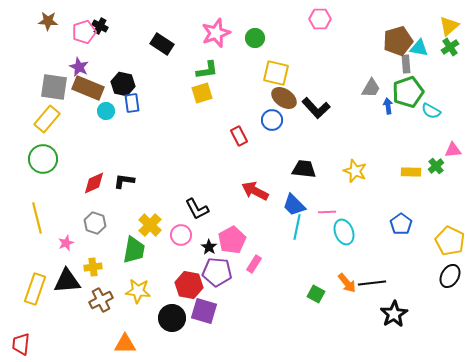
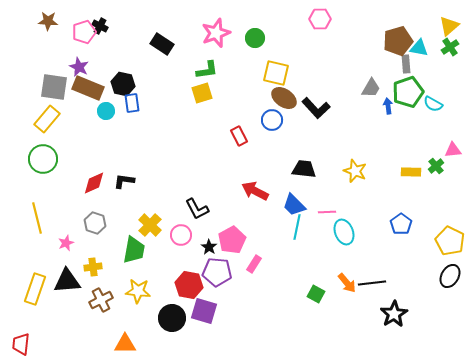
cyan semicircle at (431, 111): moved 2 px right, 7 px up
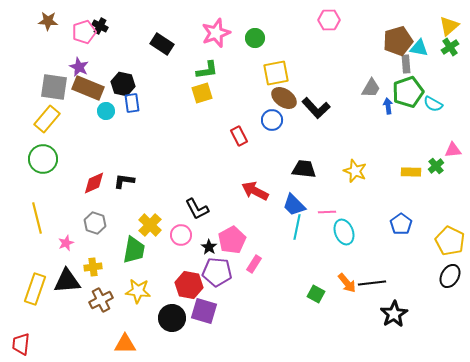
pink hexagon at (320, 19): moved 9 px right, 1 px down
yellow square at (276, 73): rotated 24 degrees counterclockwise
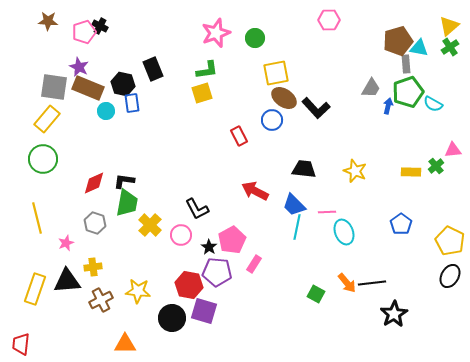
black rectangle at (162, 44): moved 9 px left, 25 px down; rotated 35 degrees clockwise
blue arrow at (388, 106): rotated 21 degrees clockwise
green trapezoid at (134, 250): moved 7 px left, 47 px up
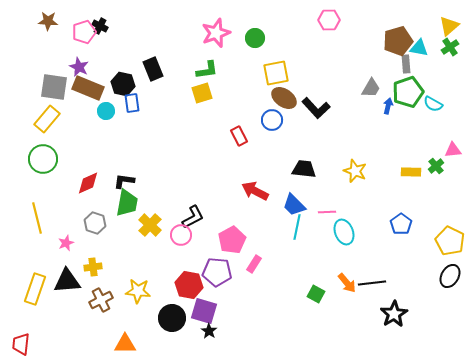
red diamond at (94, 183): moved 6 px left
black L-shape at (197, 209): moved 4 px left, 8 px down; rotated 90 degrees counterclockwise
black star at (209, 247): moved 84 px down
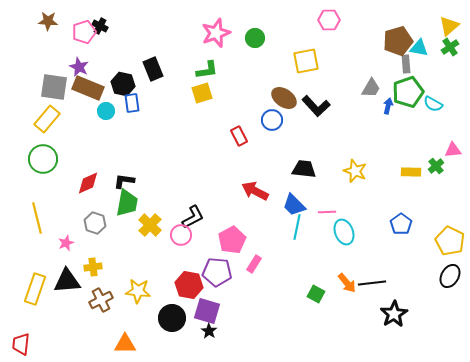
yellow square at (276, 73): moved 30 px right, 12 px up
black L-shape at (316, 108): moved 2 px up
purple square at (204, 311): moved 3 px right
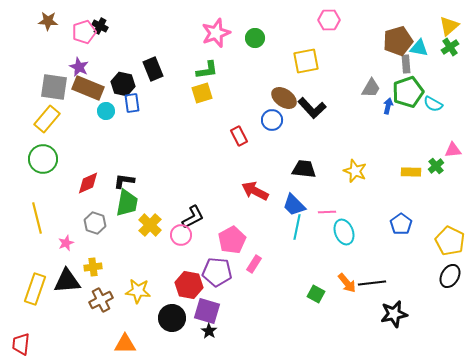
black L-shape at (316, 106): moved 4 px left, 2 px down
black star at (394, 314): rotated 20 degrees clockwise
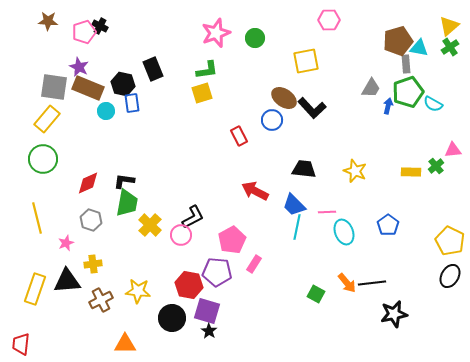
gray hexagon at (95, 223): moved 4 px left, 3 px up
blue pentagon at (401, 224): moved 13 px left, 1 px down
yellow cross at (93, 267): moved 3 px up
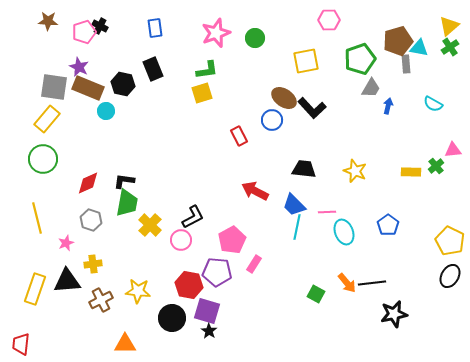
green pentagon at (408, 92): moved 48 px left, 33 px up
blue rectangle at (132, 103): moved 23 px right, 75 px up
pink circle at (181, 235): moved 5 px down
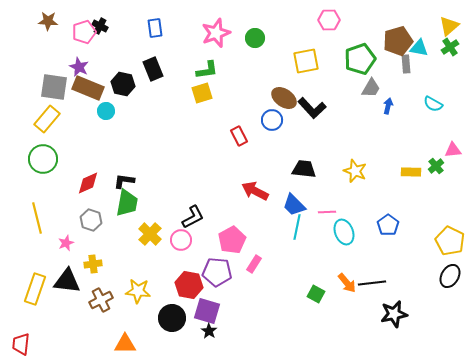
yellow cross at (150, 225): moved 9 px down
black triangle at (67, 281): rotated 12 degrees clockwise
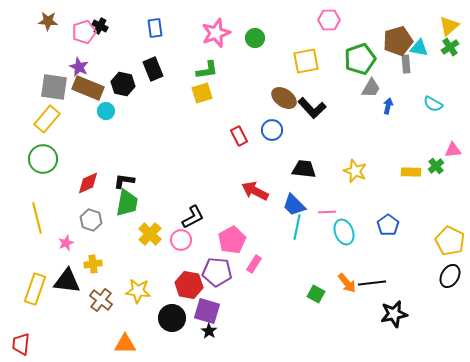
blue circle at (272, 120): moved 10 px down
brown cross at (101, 300): rotated 25 degrees counterclockwise
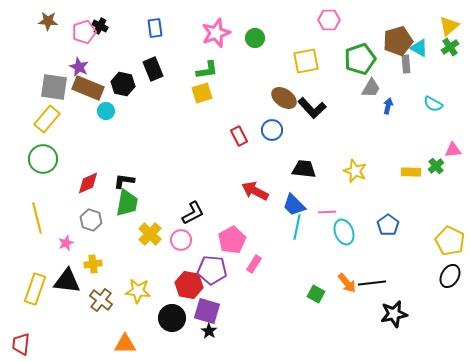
cyan triangle at (419, 48): rotated 18 degrees clockwise
black L-shape at (193, 217): moved 4 px up
purple pentagon at (217, 272): moved 5 px left, 2 px up
